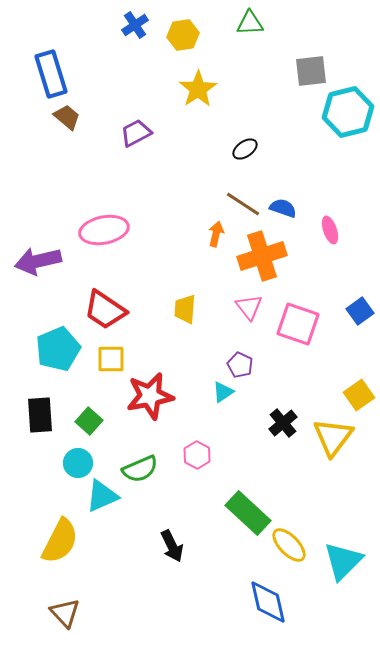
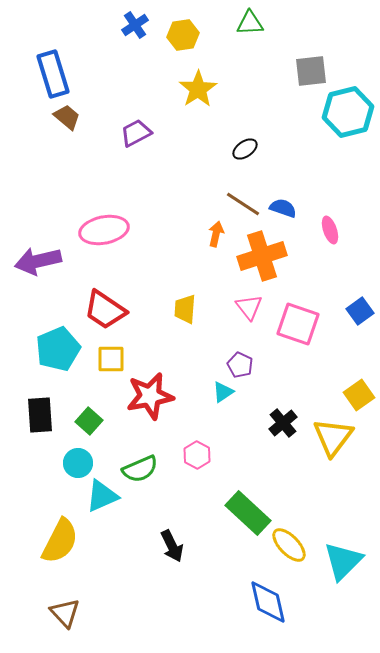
blue rectangle at (51, 74): moved 2 px right
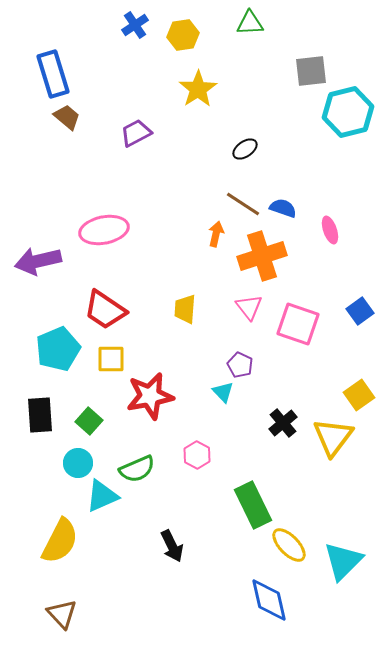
cyan triangle at (223, 392): rotated 40 degrees counterclockwise
green semicircle at (140, 469): moved 3 px left
green rectangle at (248, 513): moved 5 px right, 8 px up; rotated 21 degrees clockwise
blue diamond at (268, 602): moved 1 px right, 2 px up
brown triangle at (65, 613): moved 3 px left, 1 px down
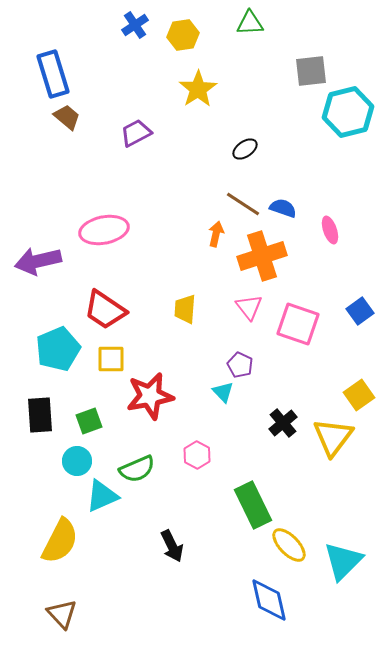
green square at (89, 421): rotated 28 degrees clockwise
cyan circle at (78, 463): moved 1 px left, 2 px up
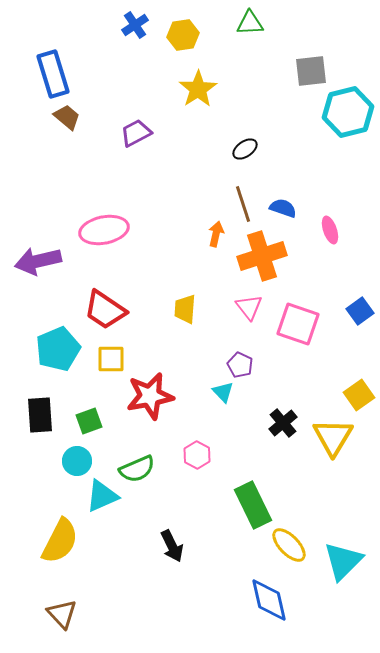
brown line at (243, 204): rotated 39 degrees clockwise
yellow triangle at (333, 437): rotated 6 degrees counterclockwise
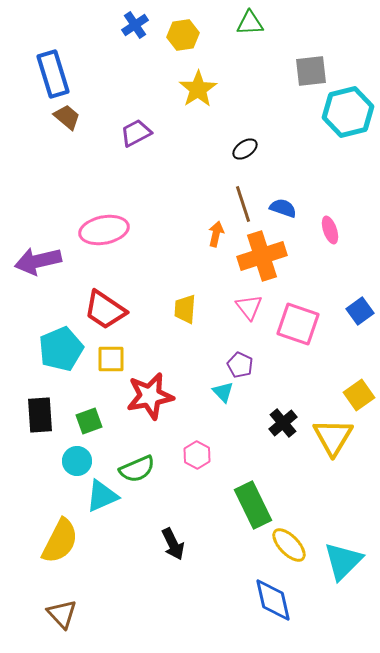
cyan pentagon at (58, 349): moved 3 px right
black arrow at (172, 546): moved 1 px right, 2 px up
blue diamond at (269, 600): moved 4 px right
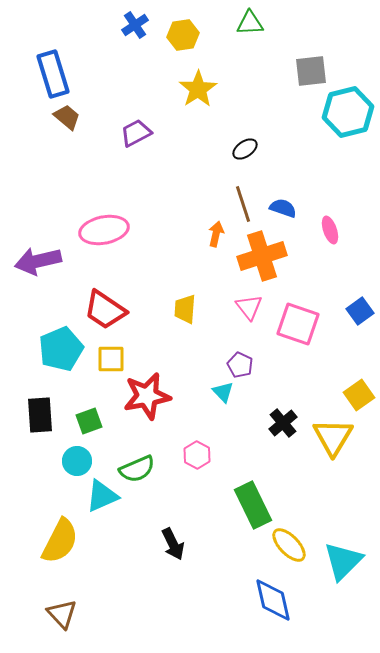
red star at (150, 396): moved 3 px left
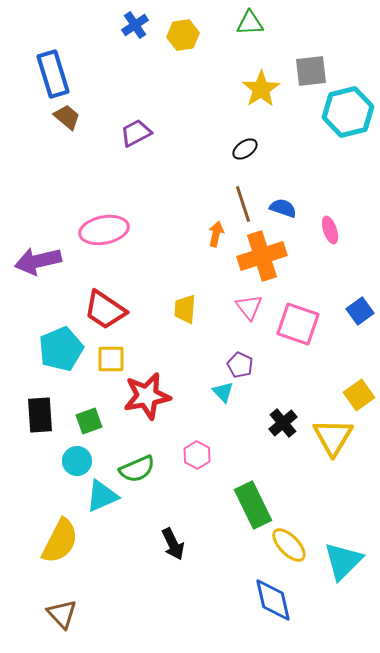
yellow star at (198, 89): moved 63 px right
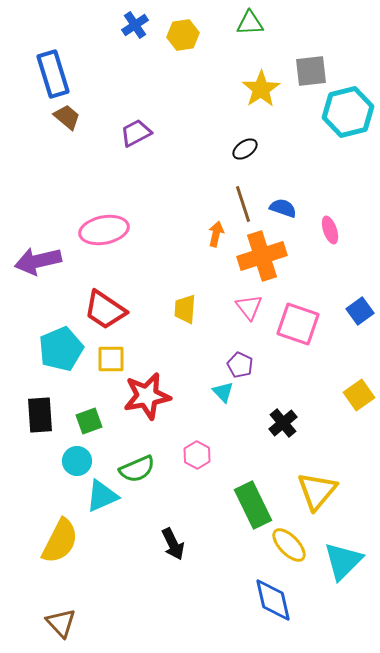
yellow triangle at (333, 437): moved 16 px left, 54 px down; rotated 9 degrees clockwise
brown triangle at (62, 614): moved 1 px left, 9 px down
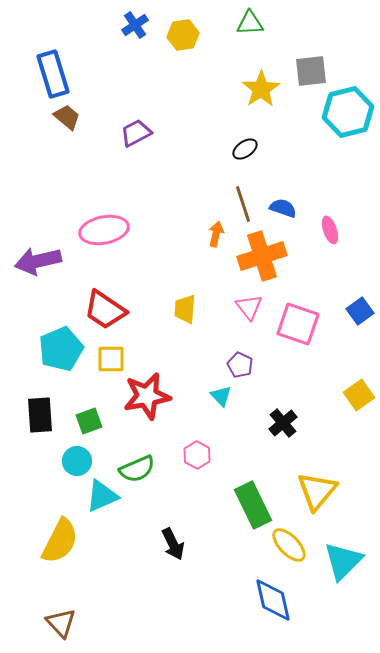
cyan triangle at (223, 392): moved 2 px left, 4 px down
